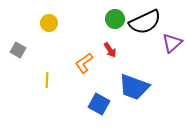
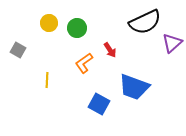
green circle: moved 38 px left, 9 px down
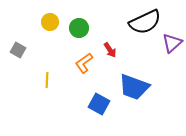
yellow circle: moved 1 px right, 1 px up
green circle: moved 2 px right
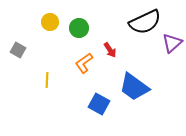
blue trapezoid: rotated 16 degrees clockwise
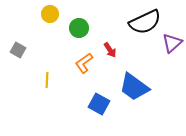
yellow circle: moved 8 px up
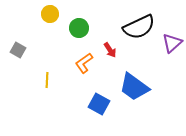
black semicircle: moved 6 px left, 5 px down
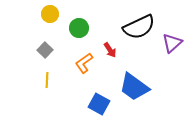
gray square: moved 27 px right; rotated 14 degrees clockwise
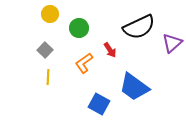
yellow line: moved 1 px right, 3 px up
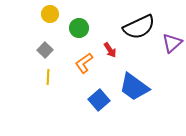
blue square: moved 4 px up; rotated 20 degrees clockwise
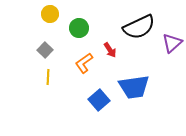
blue trapezoid: rotated 44 degrees counterclockwise
